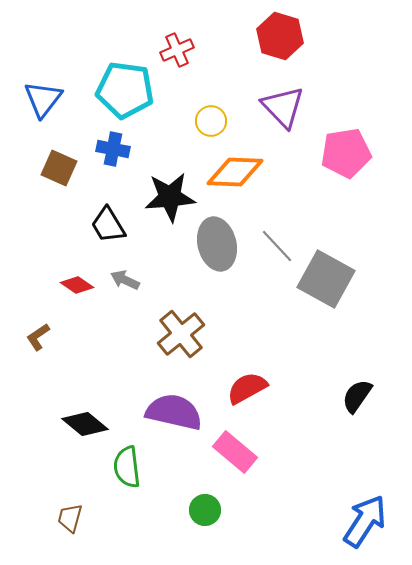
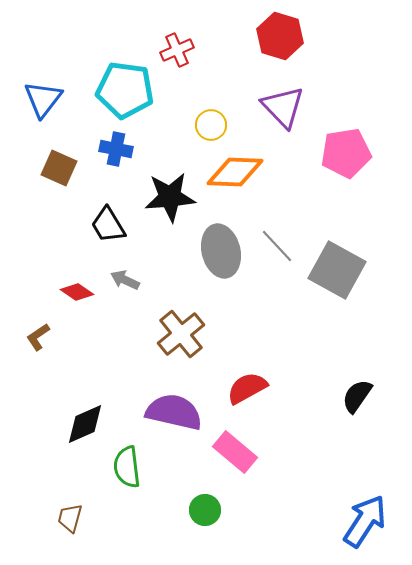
yellow circle: moved 4 px down
blue cross: moved 3 px right
gray ellipse: moved 4 px right, 7 px down
gray square: moved 11 px right, 9 px up
red diamond: moved 7 px down
black diamond: rotated 63 degrees counterclockwise
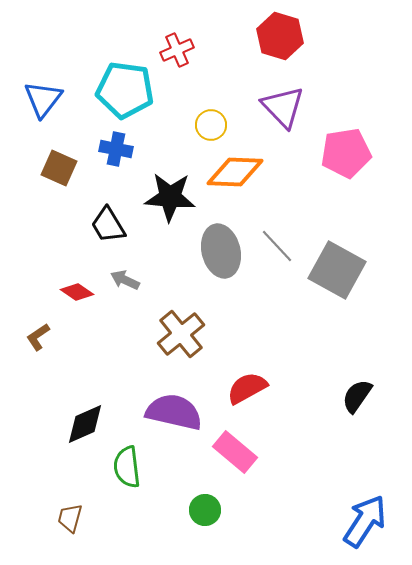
black star: rotated 9 degrees clockwise
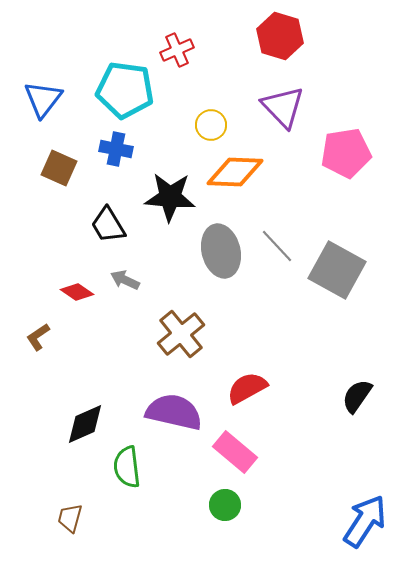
green circle: moved 20 px right, 5 px up
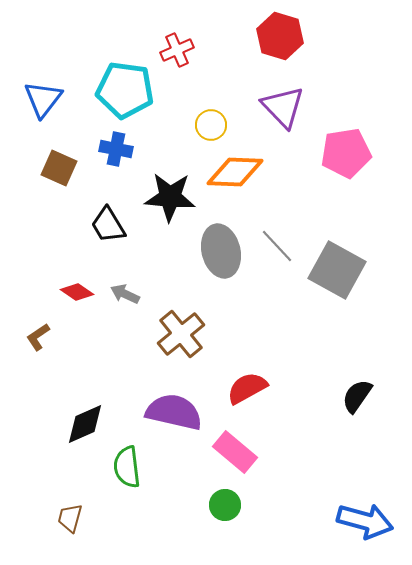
gray arrow: moved 14 px down
blue arrow: rotated 72 degrees clockwise
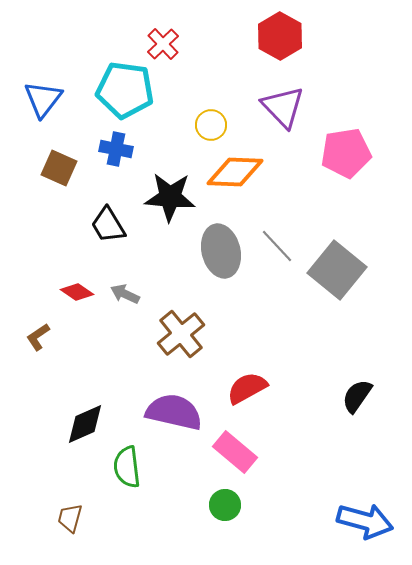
red hexagon: rotated 12 degrees clockwise
red cross: moved 14 px left, 6 px up; rotated 20 degrees counterclockwise
gray square: rotated 10 degrees clockwise
